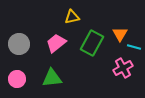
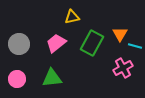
cyan line: moved 1 px right, 1 px up
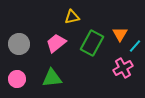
cyan line: rotated 64 degrees counterclockwise
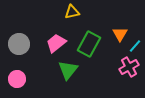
yellow triangle: moved 5 px up
green rectangle: moved 3 px left, 1 px down
pink cross: moved 6 px right, 1 px up
green triangle: moved 16 px right, 8 px up; rotated 45 degrees counterclockwise
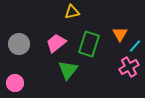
green rectangle: rotated 10 degrees counterclockwise
pink circle: moved 2 px left, 4 px down
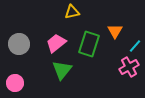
orange triangle: moved 5 px left, 3 px up
green triangle: moved 6 px left
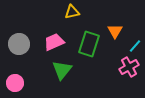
pink trapezoid: moved 2 px left, 1 px up; rotated 15 degrees clockwise
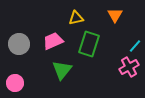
yellow triangle: moved 4 px right, 6 px down
orange triangle: moved 16 px up
pink trapezoid: moved 1 px left, 1 px up
